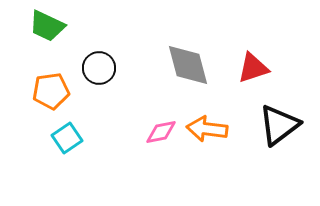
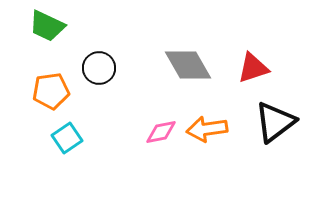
gray diamond: rotated 15 degrees counterclockwise
black triangle: moved 4 px left, 3 px up
orange arrow: rotated 15 degrees counterclockwise
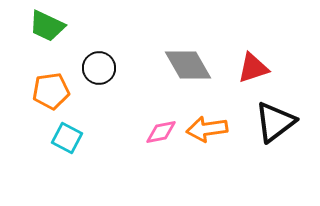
cyan square: rotated 28 degrees counterclockwise
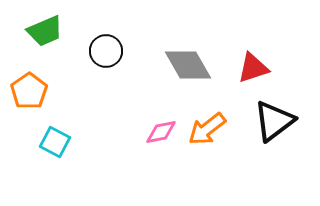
green trapezoid: moved 2 px left, 5 px down; rotated 48 degrees counterclockwise
black circle: moved 7 px right, 17 px up
orange pentagon: moved 22 px left; rotated 27 degrees counterclockwise
black triangle: moved 1 px left, 1 px up
orange arrow: rotated 30 degrees counterclockwise
cyan square: moved 12 px left, 4 px down
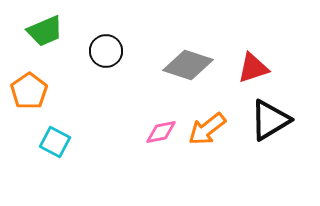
gray diamond: rotated 42 degrees counterclockwise
black triangle: moved 4 px left, 1 px up; rotated 6 degrees clockwise
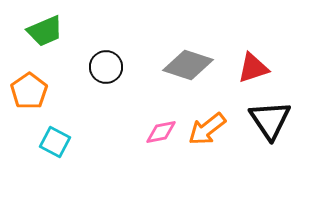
black circle: moved 16 px down
black triangle: rotated 33 degrees counterclockwise
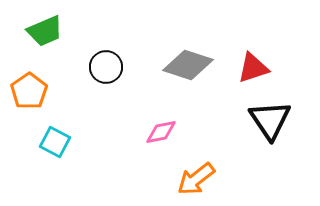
orange arrow: moved 11 px left, 50 px down
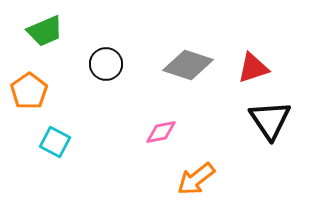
black circle: moved 3 px up
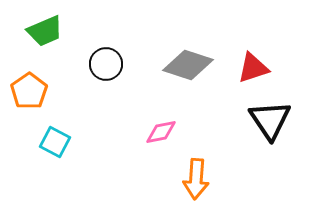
orange arrow: rotated 48 degrees counterclockwise
